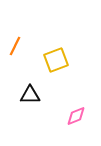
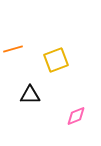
orange line: moved 2 px left, 3 px down; rotated 48 degrees clockwise
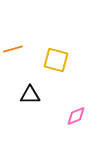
yellow square: rotated 35 degrees clockwise
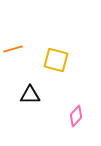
pink diamond: rotated 25 degrees counterclockwise
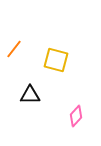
orange line: moved 1 px right; rotated 36 degrees counterclockwise
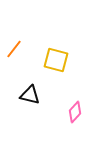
black triangle: rotated 15 degrees clockwise
pink diamond: moved 1 px left, 4 px up
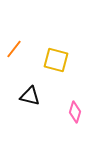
black triangle: moved 1 px down
pink diamond: rotated 25 degrees counterclockwise
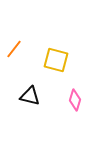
pink diamond: moved 12 px up
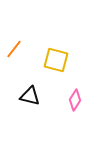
pink diamond: rotated 15 degrees clockwise
